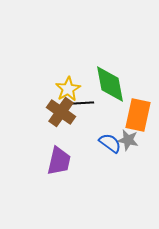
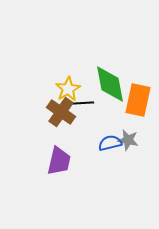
orange rectangle: moved 15 px up
blue semicircle: rotated 50 degrees counterclockwise
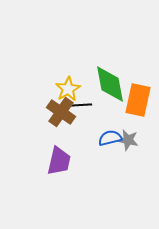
black line: moved 2 px left, 2 px down
blue semicircle: moved 5 px up
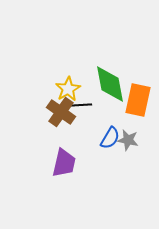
blue semicircle: rotated 135 degrees clockwise
purple trapezoid: moved 5 px right, 2 px down
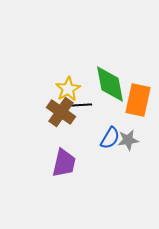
gray star: rotated 20 degrees counterclockwise
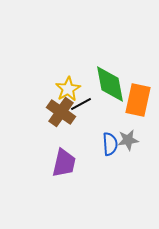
black line: moved 1 px up; rotated 25 degrees counterclockwise
blue semicircle: moved 6 px down; rotated 35 degrees counterclockwise
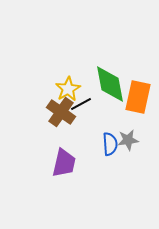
orange rectangle: moved 3 px up
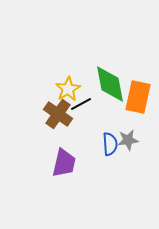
brown cross: moved 3 px left, 2 px down
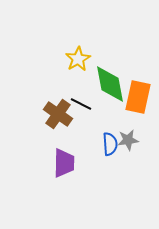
yellow star: moved 10 px right, 30 px up
black line: rotated 55 degrees clockwise
purple trapezoid: rotated 12 degrees counterclockwise
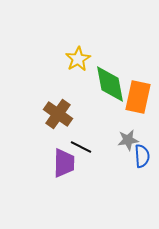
black line: moved 43 px down
blue semicircle: moved 32 px right, 12 px down
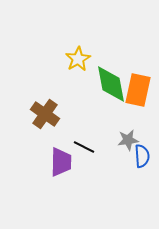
green diamond: moved 1 px right
orange rectangle: moved 7 px up
brown cross: moved 13 px left
black line: moved 3 px right
purple trapezoid: moved 3 px left, 1 px up
